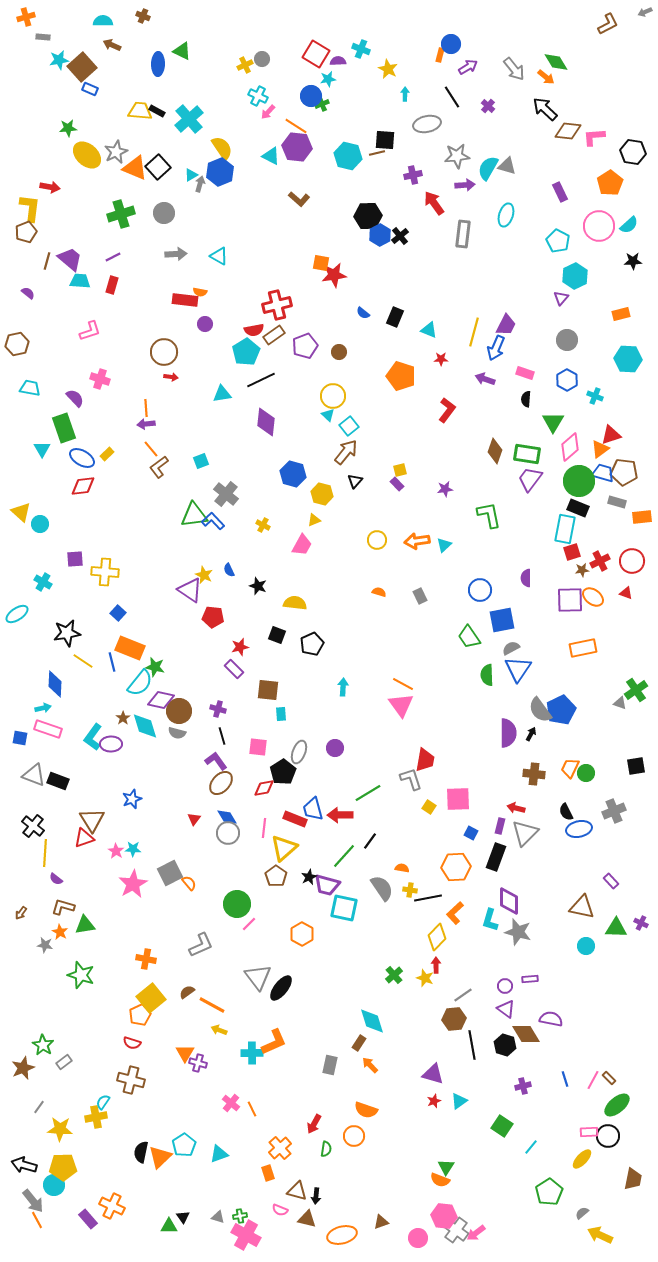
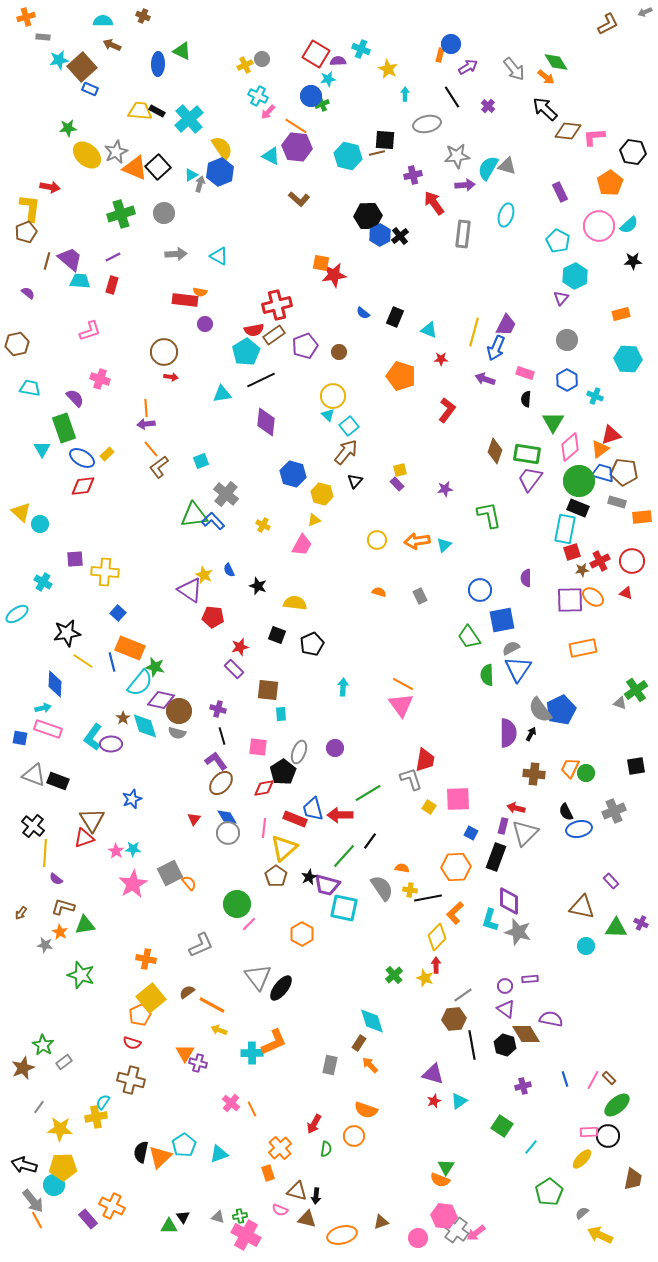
purple rectangle at (500, 826): moved 3 px right
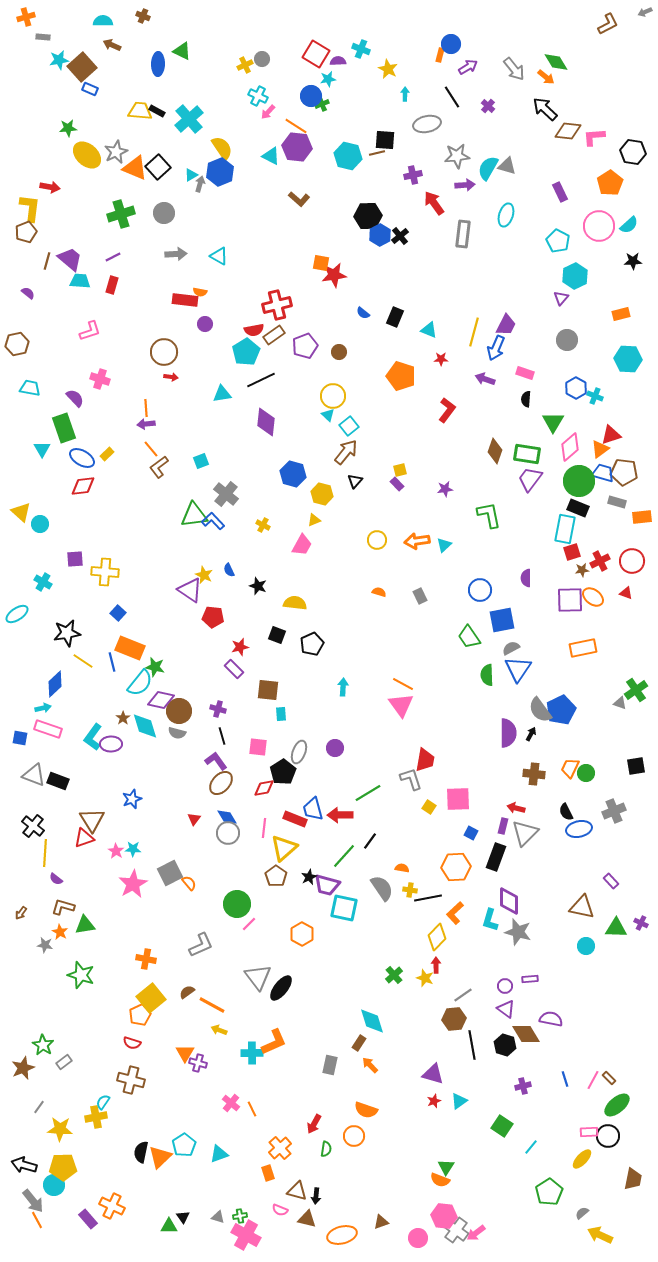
blue hexagon at (567, 380): moved 9 px right, 8 px down
blue diamond at (55, 684): rotated 44 degrees clockwise
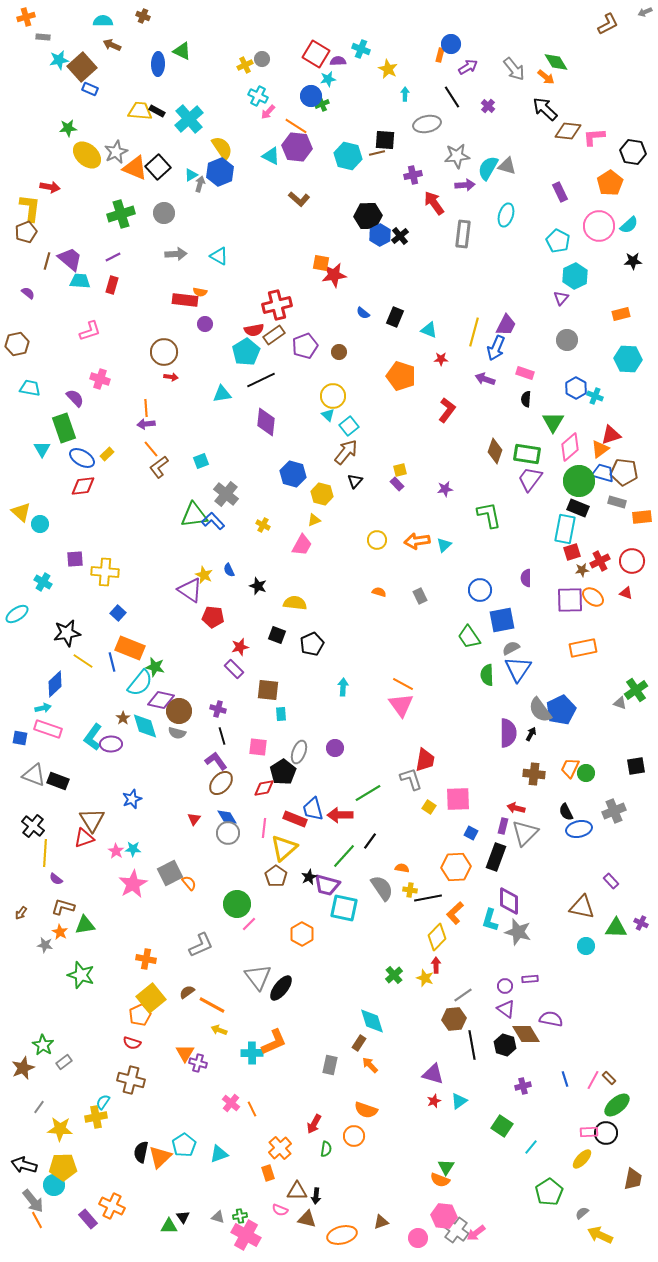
black circle at (608, 1136): moved 2 px left, 3 px up
brown triangle at (297, 1191): rotated 15 degrees counterclockwise
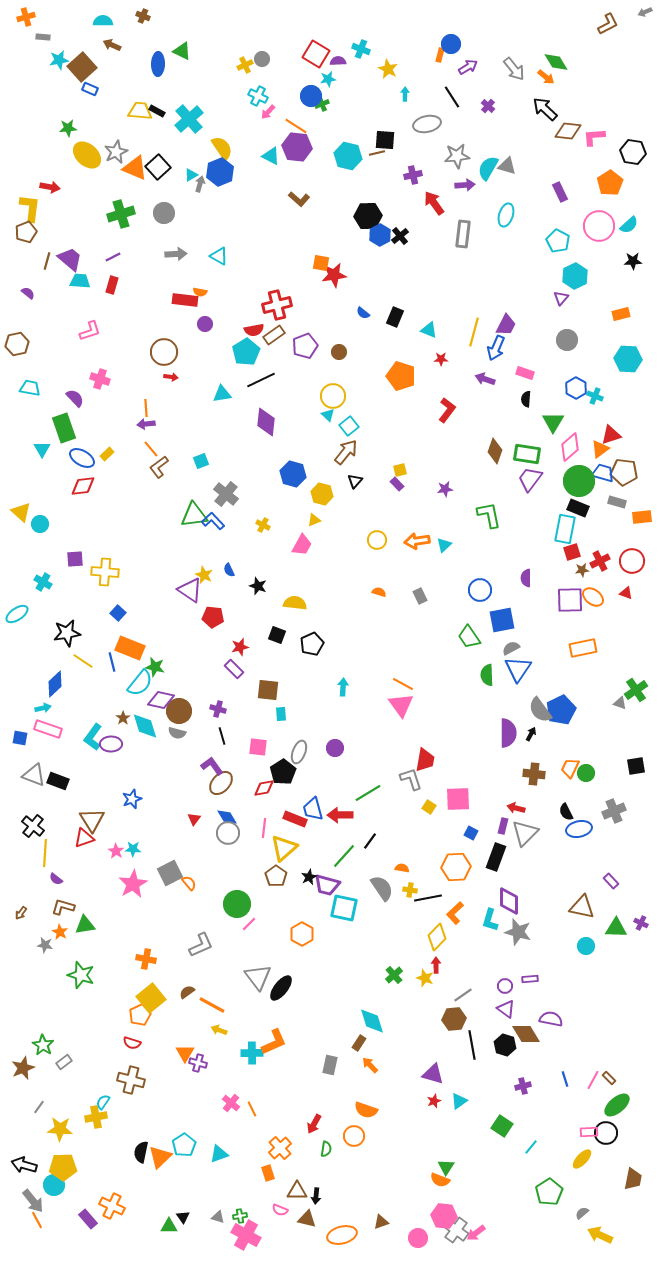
purple L-shape at (216, 761): moved 4 px left, 5 px down
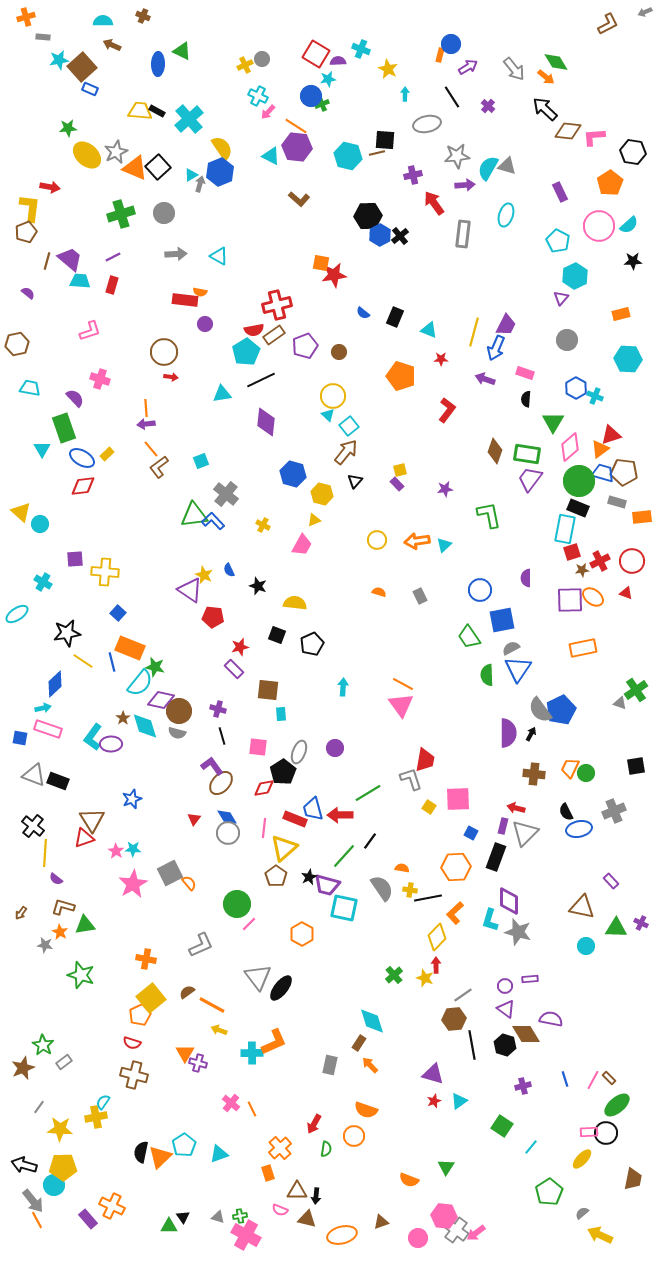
brown cross at (131, 1080): moved 3 px right, 5 px up
orange semicircle at (440, 1180): moved 31 px left
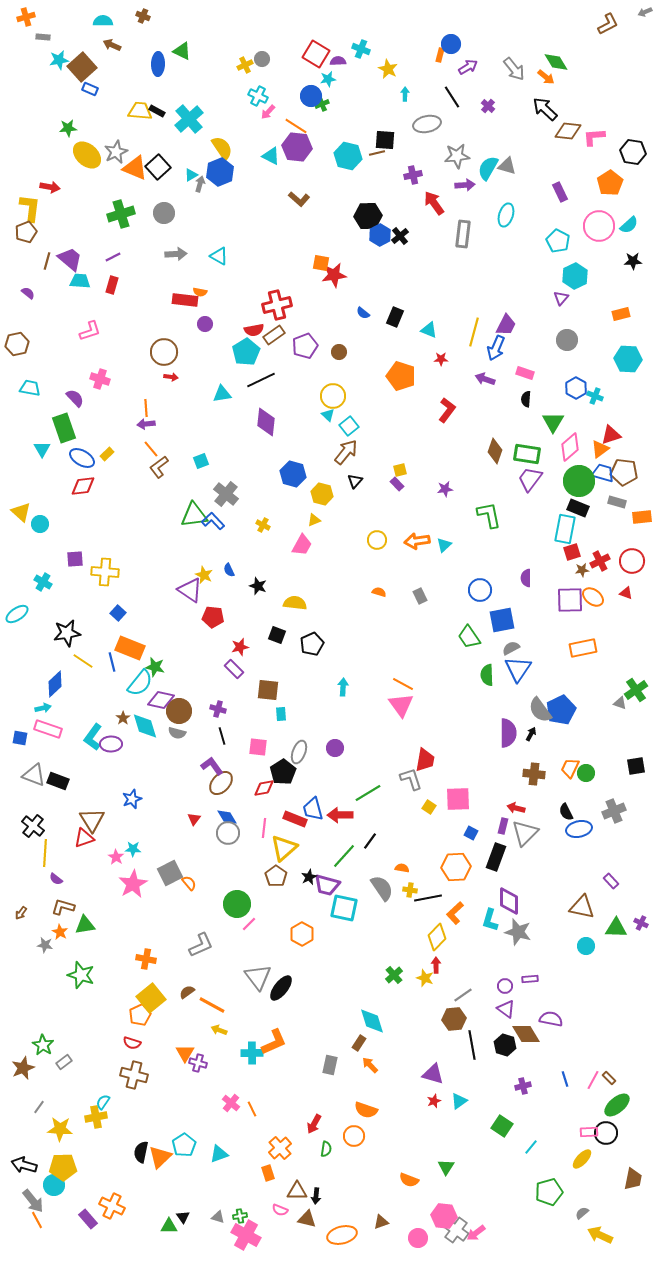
pink star at (116, 851): moved 6 px down
green pentagon at (549, 1192): rotated 16 degrees clockwise
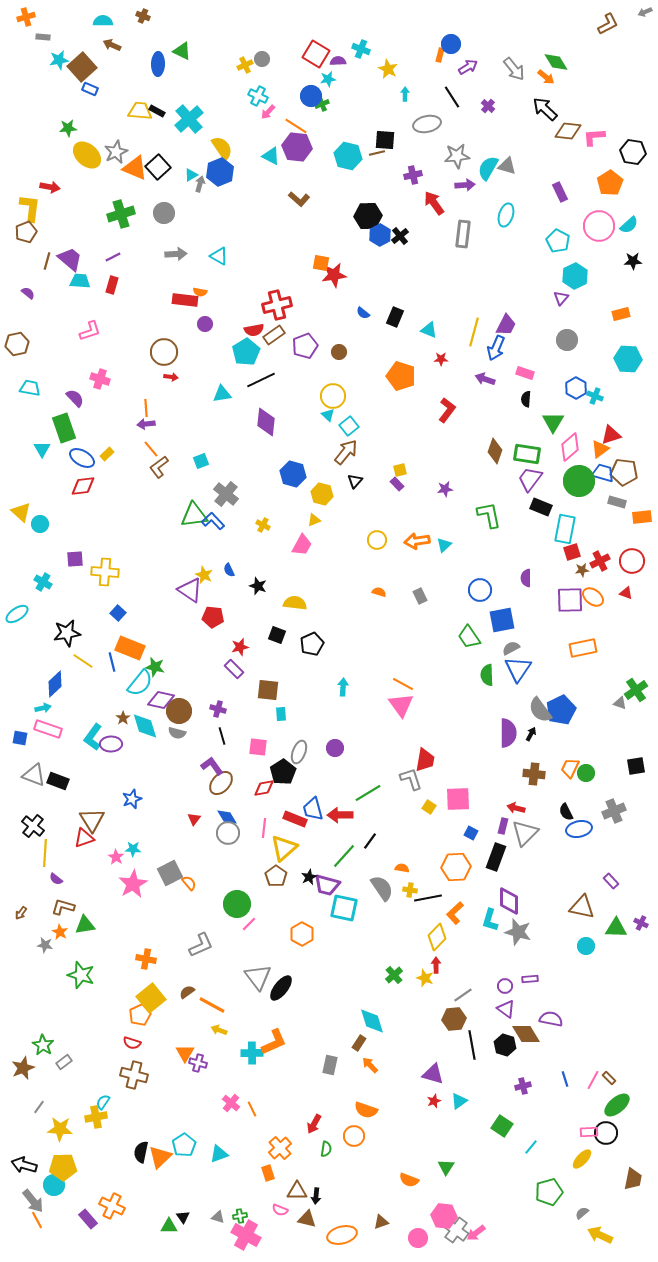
black rectangle at (578, 508): moved 37 px left, 1 px up
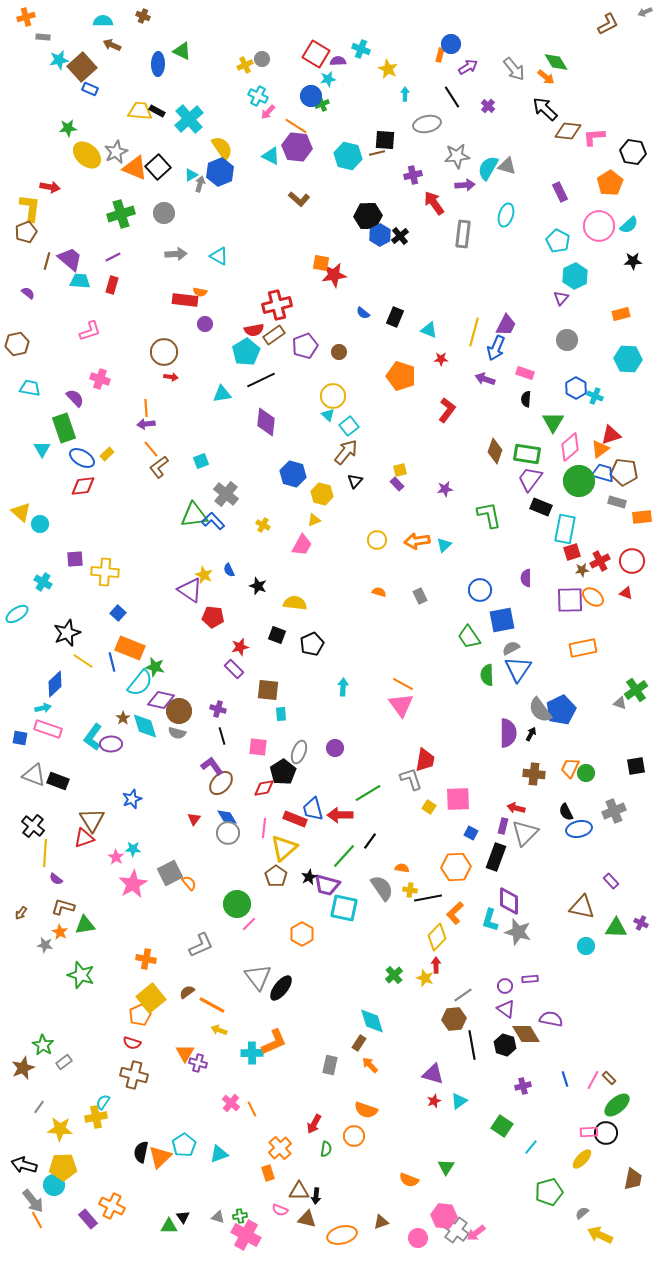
black star at (67, 633): rotated 12 degrees counterclockwise
brown triangle at (297, 1191): moved 2 px right
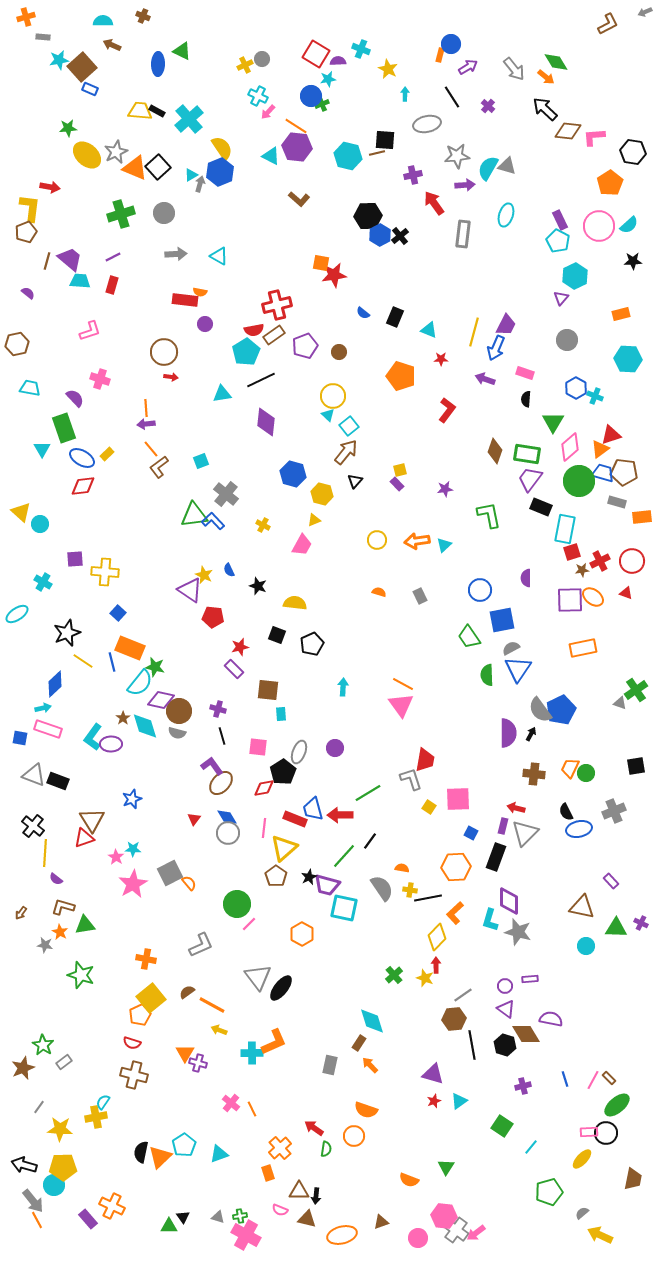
purple rectangle at (560, 192): moved 28 px down
red arrow at (314, 1124): moved 4 px down; rotated 96 degrees clockwise
